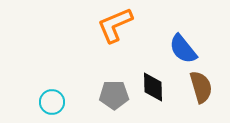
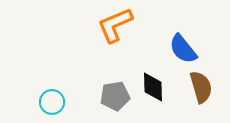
gray pentagon: moved 1 px right, 1 px down; rotated 8 degrees counterclockwise
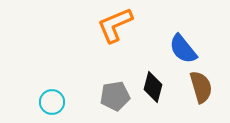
black diamond: rotated 16 degrees clockwise
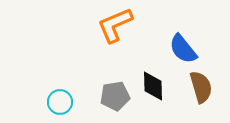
black diamond: moved 1 px up; rotated 16 degrees counterclockwise
cyan circle: moved 8 px right
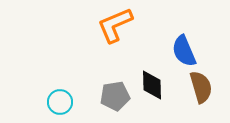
blue semicircle: moved 1 px right, 2 px down; rotated 16 degrees clockwise
black diamond: moved 1 px left, 1 px up
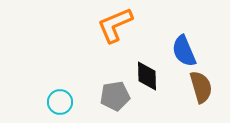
black diamond: moved 5 px left, 9 px up
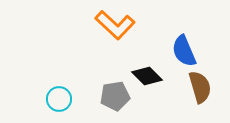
orange L-shape: rotated 114 degrees counterclockwise
black diamond: rotated 44 degrees counterclockwise
brown semicircle: moved 1 px left
cyan circle: moved 1 px left, 3 px up
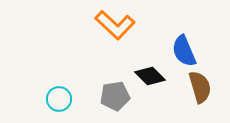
black diamond: moved 3 px right
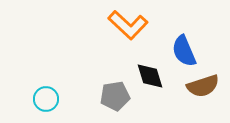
orange L-shape: moved 13 px right
black diamond: rotated 28 degrees clockwise
brown semicircle: moved 3 px right, 1 px up; rotated 88 degrees clockwise
cyan circle: moved 13 px left
